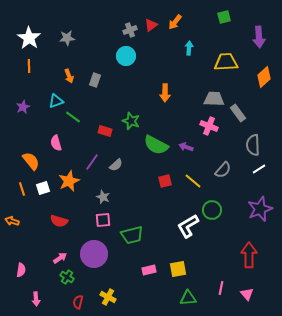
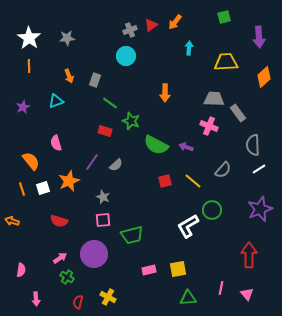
green line at (73, 117): moved 37 px right, 14 px up
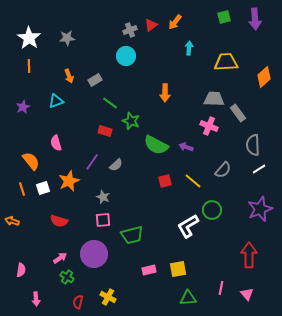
purple arrow at (259, 37): moved 4 px left, 18 px up
gray rectangle at (95, 80): rotated 40 degrees clockwise
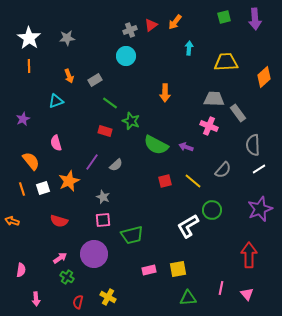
purple star at (23, 107): moved 12 px down
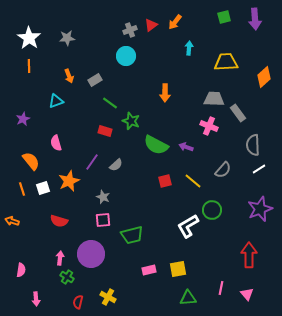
purple circle at (94, 254): moved 3 px left
pink arrow at (60, 258): rotated 48 degrees counterclockwise
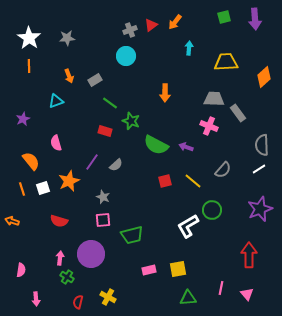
gray semicircle at (253, 145): moved 9 px right
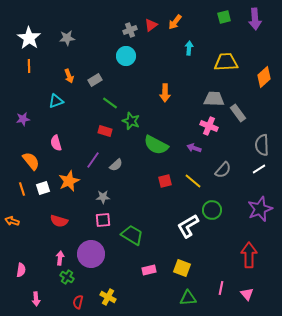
purple star at (23, 119): rotated 16 degrees clockwise
purple arrow at (186, 147): moved 8 px right, 1 px down
purple line at (92, 162): moved 1 px right, 2 px up
gray star at (103, 197): rotated 24 degrees counterclockwise
green trapezoid at (132, 235): rotated 135 degrees counterclockwise
yellow square at (178, 269): moved 4 px right, 1 px up; rotated 30 degrees clockwise
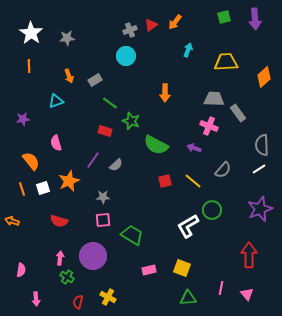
white star at (29, 38): moved 2 px right, 5 px up
cyan arrow at (189, 48): moved 1 px left, 2 px down; rotated 16 degrees clockwise
purple circle at (91, 254): moved 2 px right, 2 px down
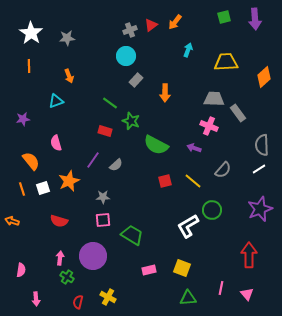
gray rectangle at (95, 80): moved 41 px right; rotated 16 degrees counterclockwise
